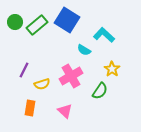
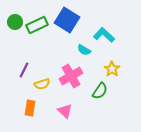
green rectangle: rotated 15 degrees clockwise
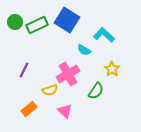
pink cross: moved 3 px left, 2 px up
yellow semicircle: moved 8 px right, 6 px down
green semicircle: moved 4 px left
orange rectangle: moved 1 px left, 1 px down; rotated 42 degrees clockwise
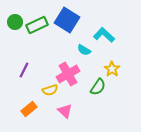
green semicircle: moved 2 px right, 4 px up
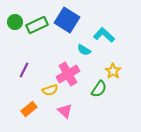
yellow star: moved 1 px right, 2 px down
green semicircle: moved 1 px right, 2 px down
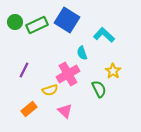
cyan semicircle: moved 2 px left, 3 px down; rotated 40 degrees clockwise
green semicircle: rotated 60 degrees counterclockwise
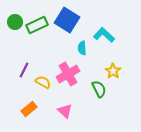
cyan semicircle: moved 5 px up; rotated 16 degrees clockwise
yellow semicircle: moved 7 px left, 8 px up; rotated 133 degrees counterclockwise
